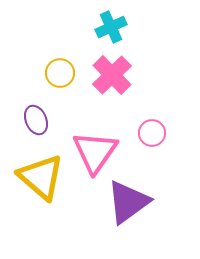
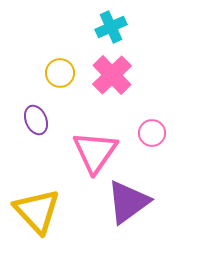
yellow triangle: moved 4 px left, 34 px down; rotated 6 degrees clockwise
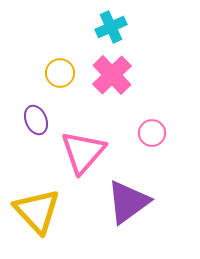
pink triangle: moved 12 px left; rotated 6 degrees clockwise
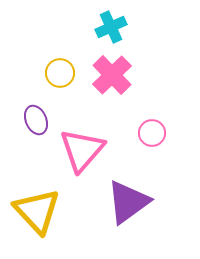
pink triangle: moved 1 px left, 2 px up
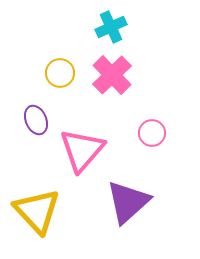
purple triangle: rotated 6 degrees counterclockwise
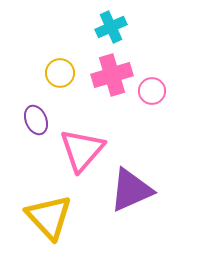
pink cross: rotated 27 degrees clockwise
pink circle: moved 42 px up
purple triangle: moved 3 px right, 12 px up; rotated 18 degrees clockwise
yellow triangle: moved 12 px right, 6 px down
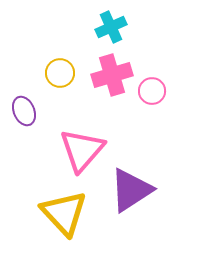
purple ellipse: moved 12 px left, 9 px up
purple triangle: rotated 9 degrees counterclockwise
yellow triangle: moved 15 px right, 4 px up
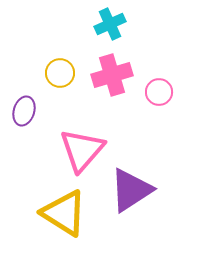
cyan cross: moved 1 px left, 3 px up
pink circle: moved 7 px right, 1 px down
purple ellipse: rotated 40 degrees clockwise
yellow triangle: rotated 15 degrees counterclockwise
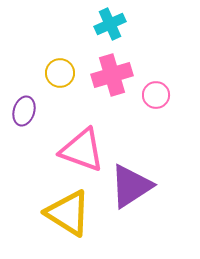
pink circle: moved 3 px left, 3 px down
pink triangle: rotated 51 degrees counterclockwise
purple triangle: moved 4 px up
yellow triangle: moved 4 px right
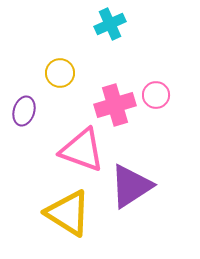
pink cross: moved 3 px right, 30 px down
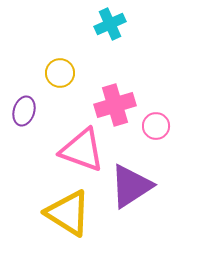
pink circle: moved 31 px down
